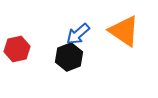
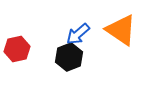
orange triangle: moved 3 px left, 1 px up
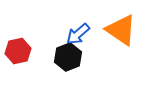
red hexagon: moved 1 px right, 2 px down
black hexagon: moved 1 px left
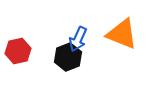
orange triangle: moved 1 px right, 4 px down; rotated 12 degrees counterclockwise
blue arrow: moved 5 px down; rotated 25 degrees counterclockwise
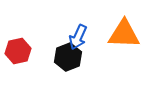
orange triangle: moved 2 px right; rotated 20 degrees counterclockwise
blue arrow: moved 2 px up
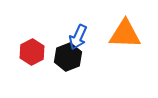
orange triangle: moved 1 px right
red hexagon: moved 14 px right, 1 px down; rotated 15 degrees counterclockwise
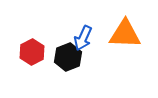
blue arrow: moved 5 px right, 1 px down
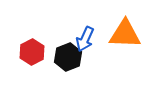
blue arrow: moved 2 px right, 1 px down
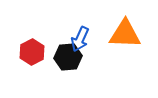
blue arrow: moved 5 px left
black hexagon: rotated 16 degrees clockwise
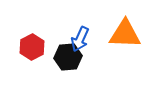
red hexagon: moved 5 px up
